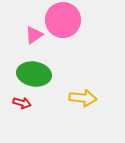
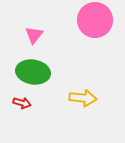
pink circle: moved 32 px right
pink triangle: rotated 18 degrees counterclockwise
green ellipse: moved 1 px left, 2 px up
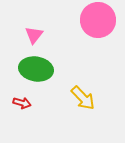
pink circle: moved 3 px right
green ellipse: moved 3 px right, 3 px up
yellow arrow: rotated 40 degrees clockwise
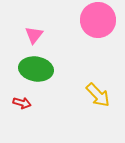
yellow arrow: moved 15 px right, 3 px up
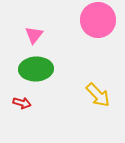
green ellipse: rotated 12 degrees counterclockwise
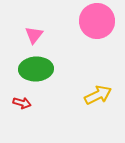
pink circle: moved 1 px left, 1 px down
yellow arrow: rotated 72 degrees counterclockwise
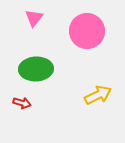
pink circle: moved 10 px left, 10 px down
pink triangle: moved 17 px up
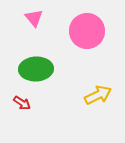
pink triangle: rotated 18 degrees counterclockwise
red arrow: rotated 18 degrees clockwise
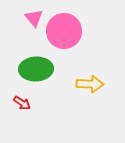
pink circle: moved 23 px left
yellow arrow: moved 8 px left, 11 px up; rotated 28 degrees clockwise
